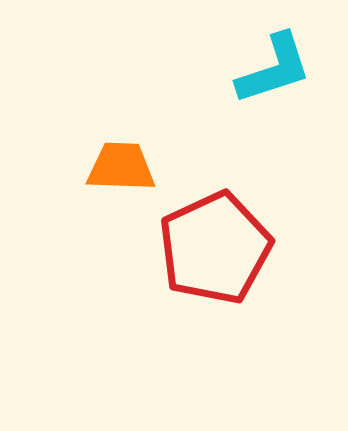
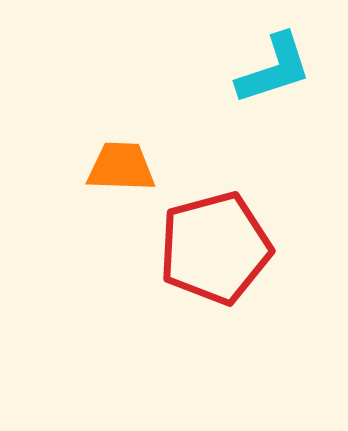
red pentagon: rotated 10 degrees clockwise
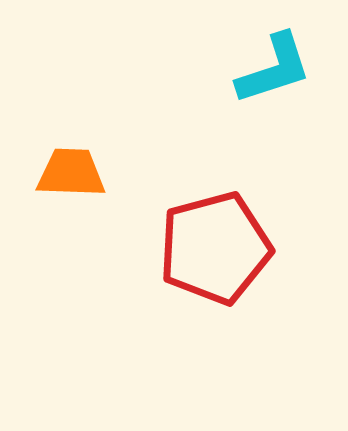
orange trapezoid: moved 50 px left, 6 px down
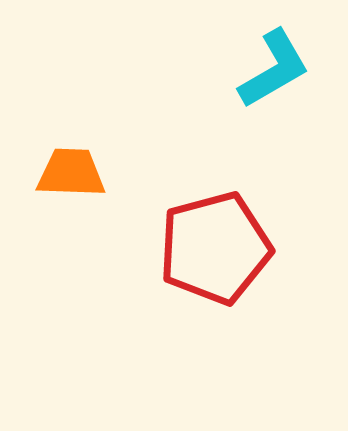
cyan L-shape: rotated 12 degrees counterclockwise
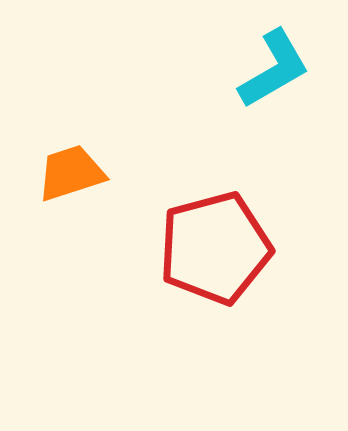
orange trapezoid: rotated 20 degrees counterclockwise
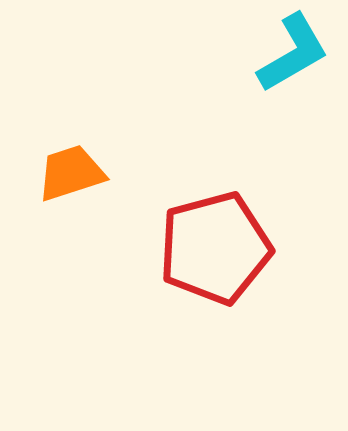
cyan L-shape: moved 19 px right, 16 px up
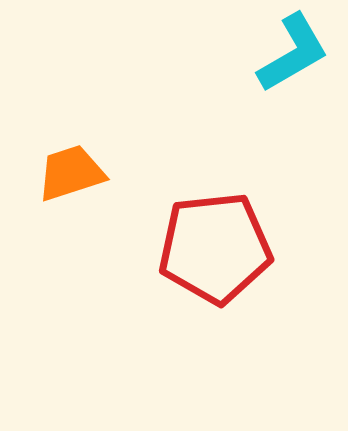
red pentagon: rotated 9 degrees clockwise
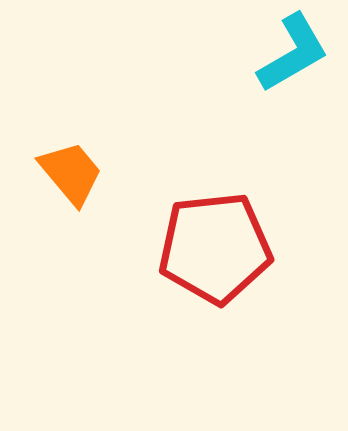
orange trapezoid: rotated 68 degrees clockwise
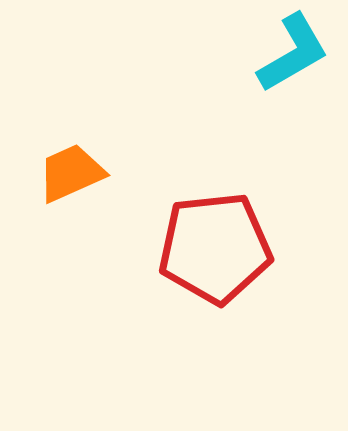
orange trapezoid: rotated 74 degrees counterclockwise
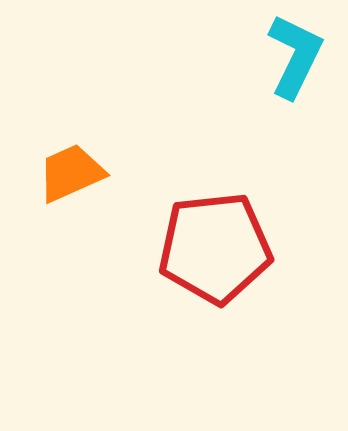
cyan L-shape: moved 2 px right, 3 px down; rotated 34 degrees counterclockwise
